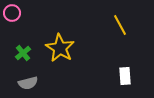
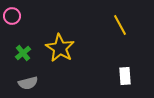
pink circle: moved 3 px down
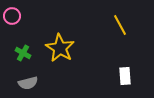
green cross: rotated 21 degrees counterclockwise
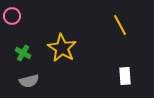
yellow star: moved 2 px right
gray semicircle: moved 1 px right, 2 px up
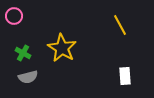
pink circle: moved 2 px right
gray semicircle: moved 1 px left, 4 px up
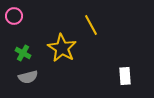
yellow line: moved 29 px left
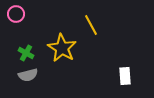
pink circle: moved 2 px right, 2 px up
green cross: moved 3 px right
gray semicircle: moved 2 px up
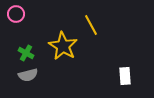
yellow star: moved 1 px right, 2 px up
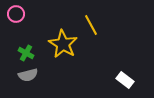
yellow star: moved 2 px up
white rectangle: moved 4 px down; rotated 48 degrees counterclockwise
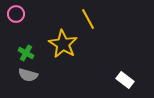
yellow line: moved 3 px left, 6 px up
gray semicircle: rotated 30 degrees clockwise
